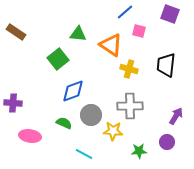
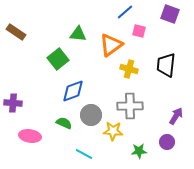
orange triangle: rotated 50 degrees clockwise
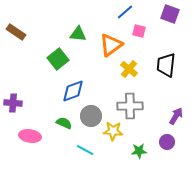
yellow cross: rotated 24 degrees clockwise
gray circle: moved 1 px down
cyan line: moved 1 px right, 4 px up
